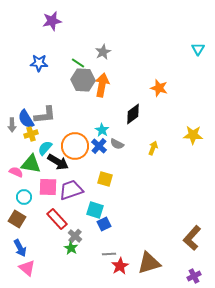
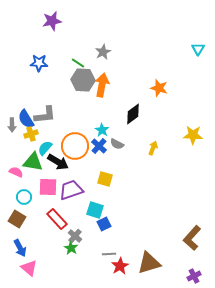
green triangle: moved 2 px right, 2 px up
pink triangle: moved 2 px right
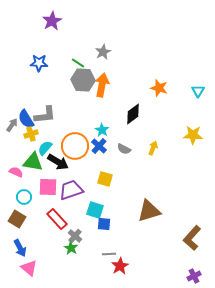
purple star: rotated 18 degrees counterclockwise
cyan triangle: moved 42 px down
gray arrow: rotated 144 degrees counterclockwise
gray semicircle: moved 7 px right, 5 px down
blue square: rotated 32 degrees clockwise
brown triangle: moved 52 px up
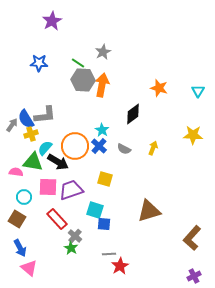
pink semicircle: rotated 16 degrees counterclockwise
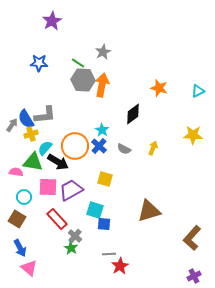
cyan triangle: rotated 32 degrees clockwise
purple trapezoid: rotated 10 degrees counterclockwise
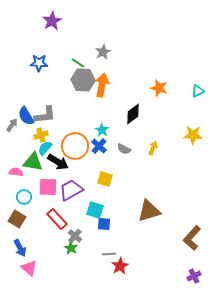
blue semicircle: moved 3 px up
yellow cross: moved 10 px right, 1 px down
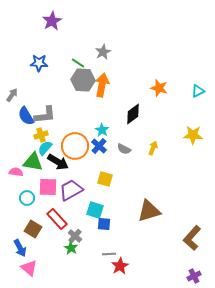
gray arrow: moved 30 px up
cyan circle: moved 3 px right, 1 px down
brown square: moved 16 px right, 10 px down
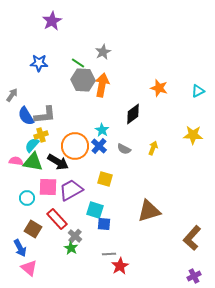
cyan semicircle: moved 13 px left, 3 px up
pink semicircle: moved 11 px up
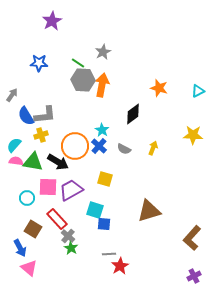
cyan semicircle: moved 18 px left
gray cross: moved 7 px left
